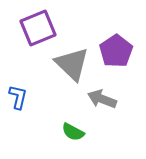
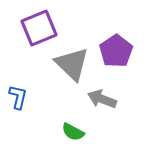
purple square: moved 1 px right
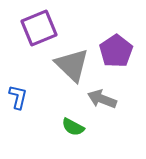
gray triangle: moved 1 px down
green semicircle: moved 5 px up
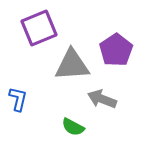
purple pentagon: moved 1 px up
gray triangle: rotated 48 degrees counterclockwise
blue L-shape: moved 2 px down
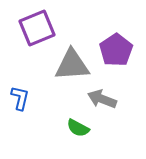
purple square: moved 2 px left
blue L-shape: moved 2 px right, 1 px up
green semicircle: moved 5 px right, 1 px down
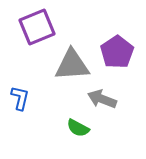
purple square: moved 1 px up
purple pentagon: moved 1 px right, 2 px down
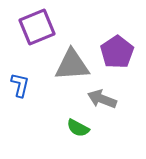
blue L-shape: moved 13 px up
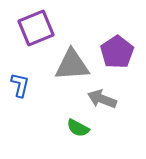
purple square: moved 1 px left, 1 px down
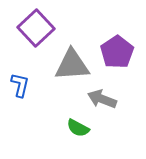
purple square: rotated 21 degrees counterclockwise
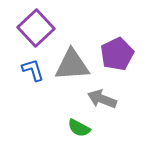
purple pentagon: moved 2 px down; rotated 8 degrees clockwise
blue L-shape: moved 13 px right, 15 px up; rotated 30 degrees counterclockwise
green semicircle: moved 1 px right
